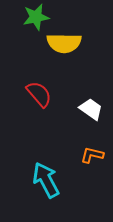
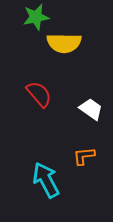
orange L-shape: moved 8 px left, 1 px down; rotated 20 degrees counterclockwise
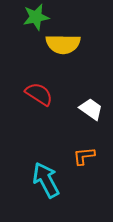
yellow semicircle: moved 1 px left, 1 px down
red semicircle: rotated 16 degrees counterclockwise
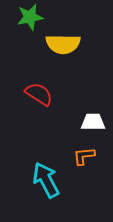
green star: moved 6 px left
white trapezoid: moved 2 px right, 13 px down; rotated 35 degrees counterclockwise
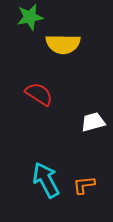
white trapezoid: rotated 15 degrees counterclockwise
orange L-shape: moved 29 px down
